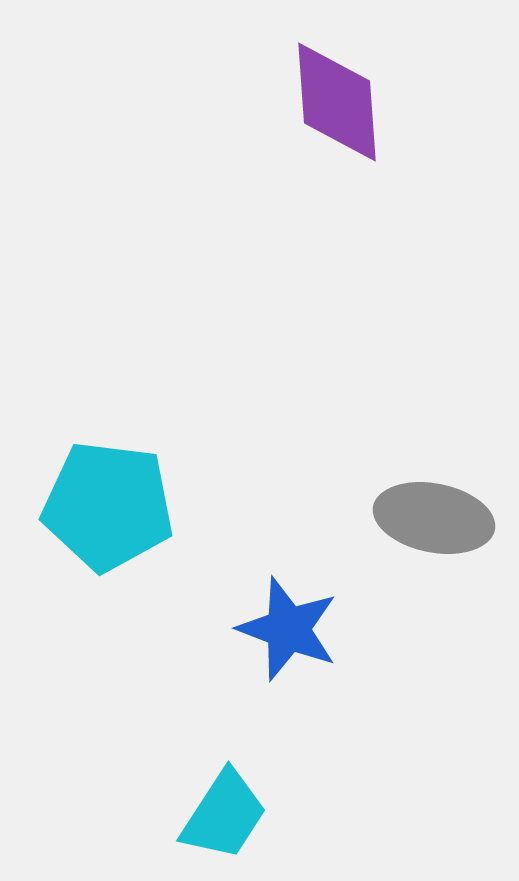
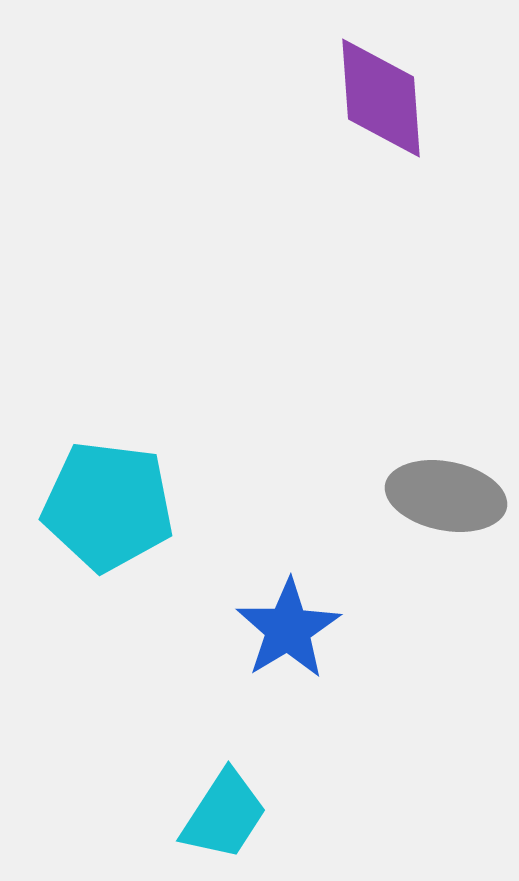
purple diamond: moved 44 px right, 4 px up
gray ellipse: moved 12 px right, 22 px up
blue star: rotated 20 degrees clockwise
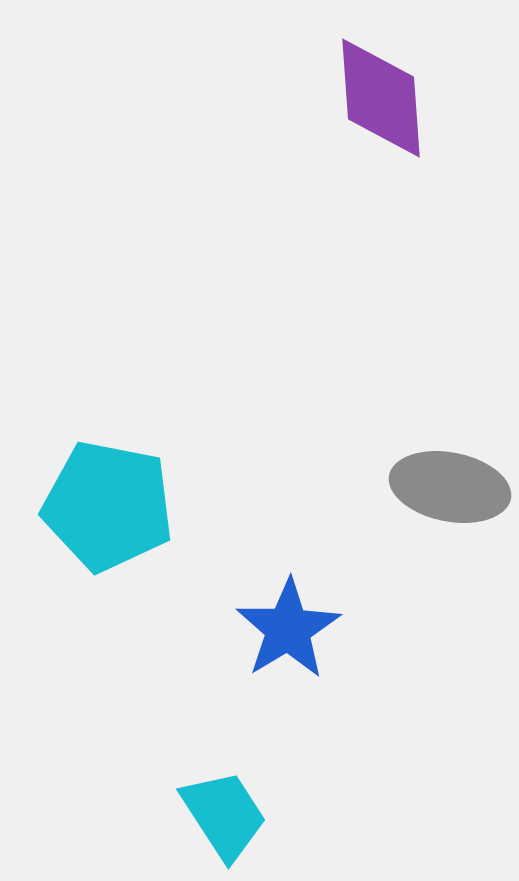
gray ellipse: moved 4 px right, 9 px up
cyan pentagon: rotated 4 degrees clockwise
cyan trapezoid: rotated 66 degrees counterclockwise
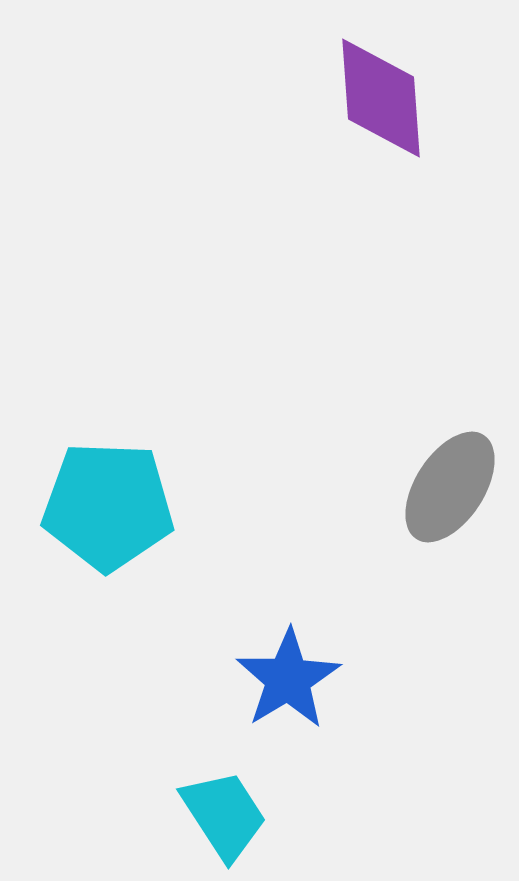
gray ellipse: rotated 68 degrees counterclockwise
cyan pentagon: rotated 9 degrees counterclockwise
blue star: moved 50 px down
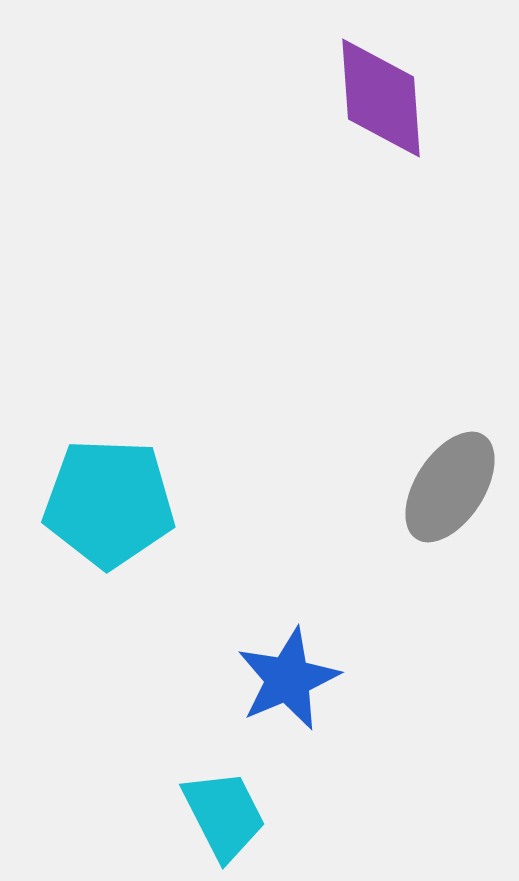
cyan pentagon: moved 1 px right, 3 px up
blue star: rotated 8 degrees clockwise
cyan trapezoid: rotated 6 degrees clockwise
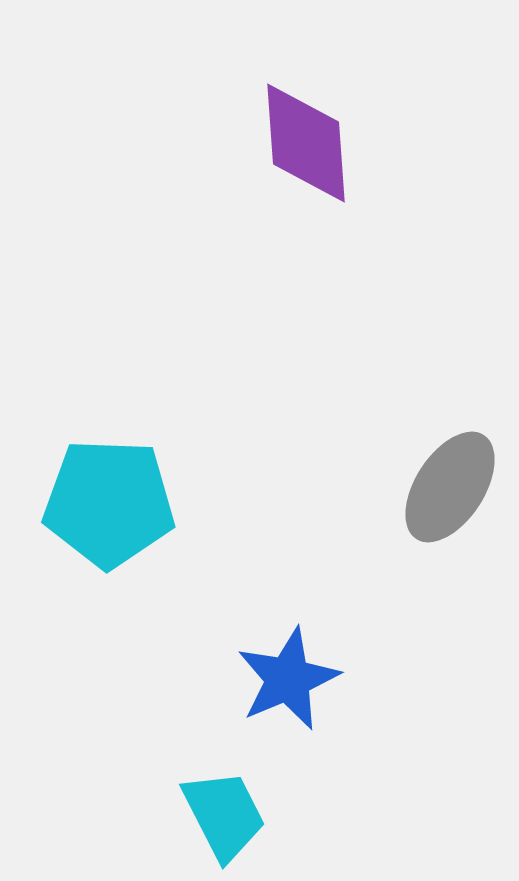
purple diamond: moved 75 px left, 45 px down
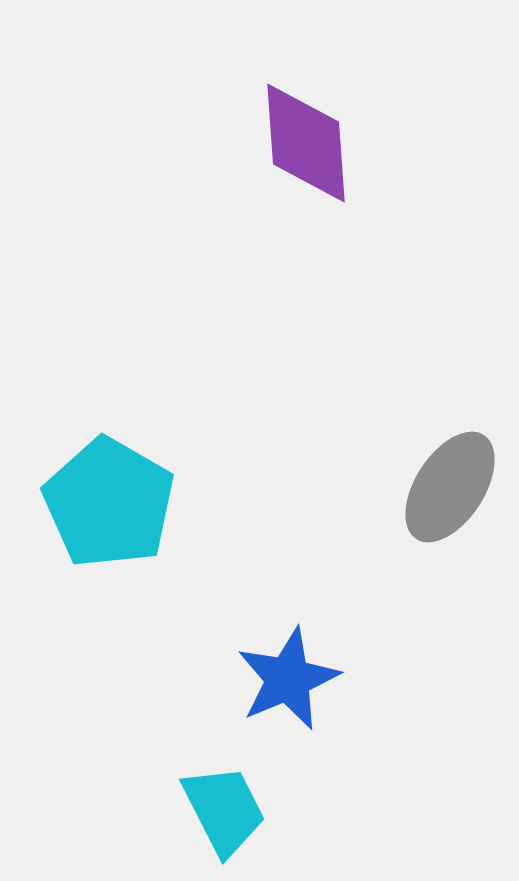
cyan pentagon: rotated 28 degrees clockwise
cyan trapezoid: moved 5 px up
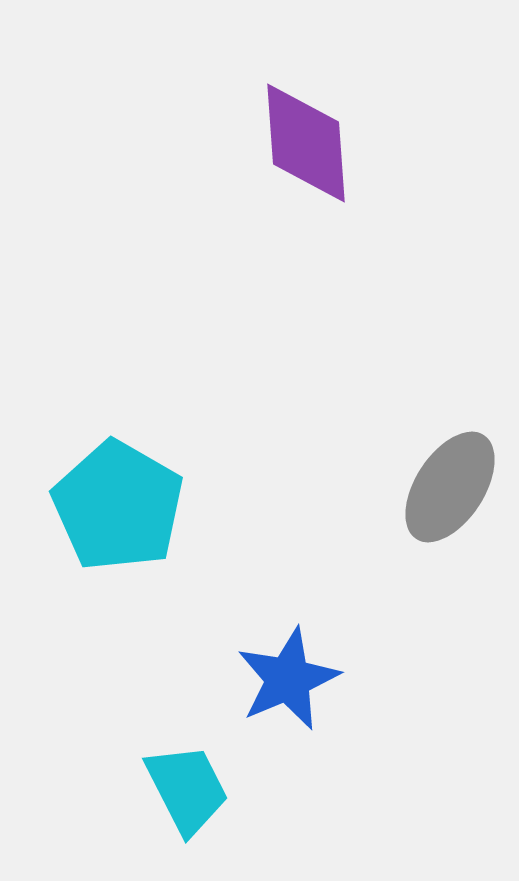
cyan pentagon: moved 9 px right, 3 px down
cyan trapezoid: moved 37 px left, 21 px up
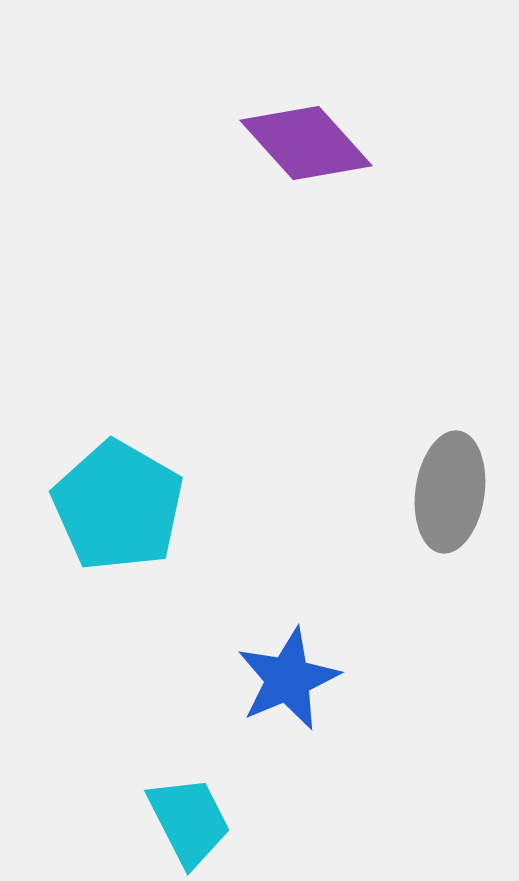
purple diamond: rotated 38 degrees counterclockwise
gray ellipse: moved 5 px down; rotated 25 degrees counterclockwise
cyan trapezoid: moved 2 px right, 32 px down
